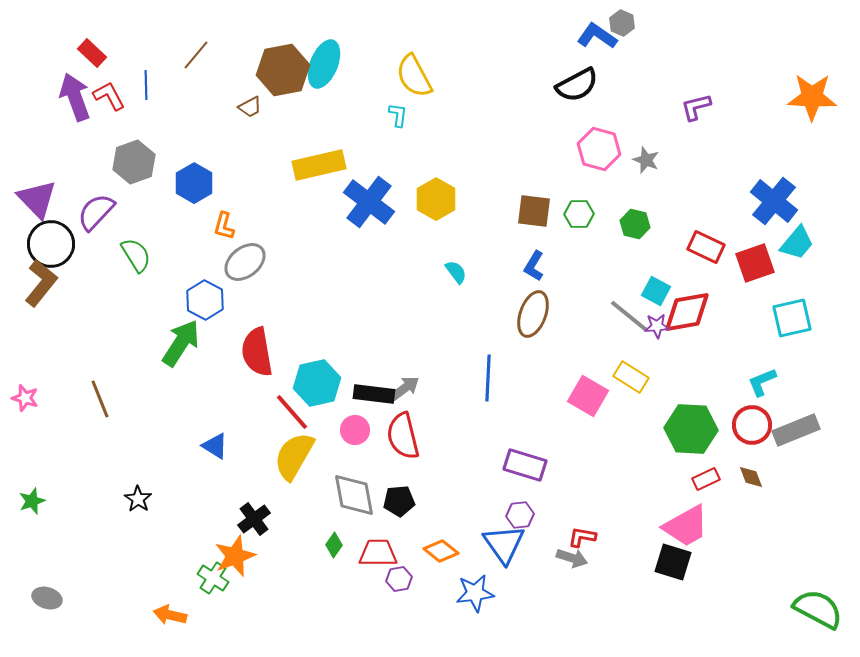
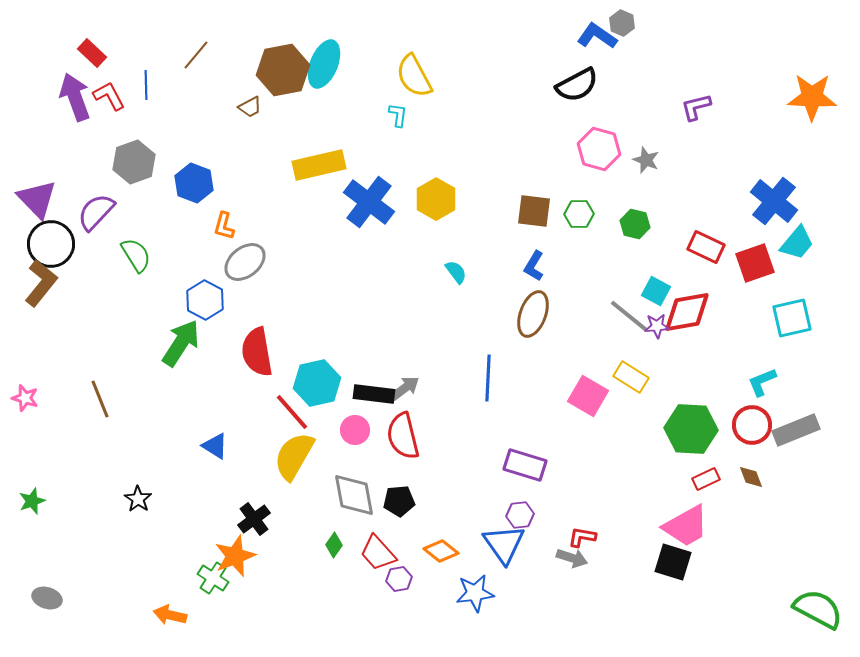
blue hexagon at (194, 183): rotated 9 degrees counterclockwise
red trapezoid at (378, 553): rotated 132 degrees counterclockwise
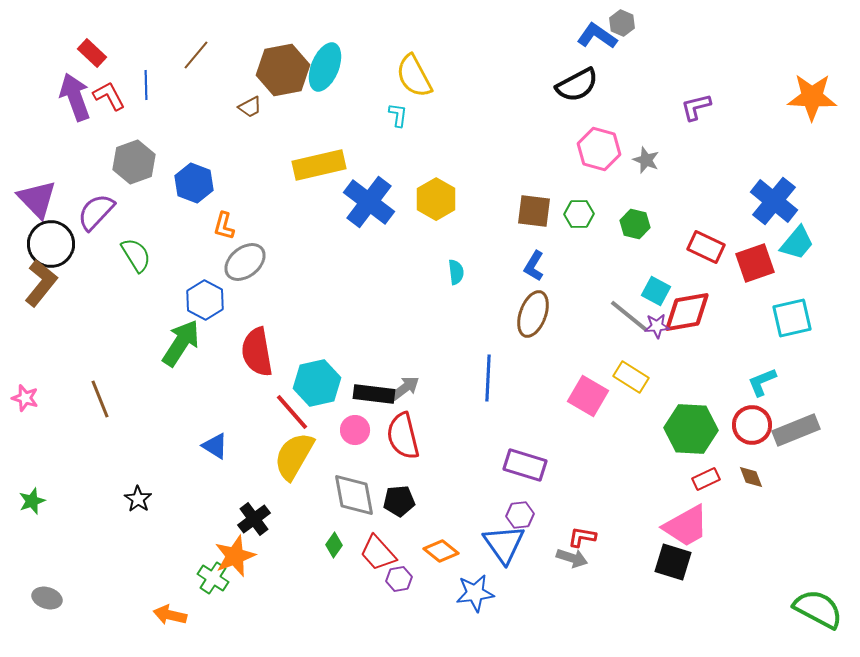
cyan ellipse at (324, 64): moved 1 px right, 3 px down
cyan semicircle at (456, 272): rotated 30 degrees clockwise
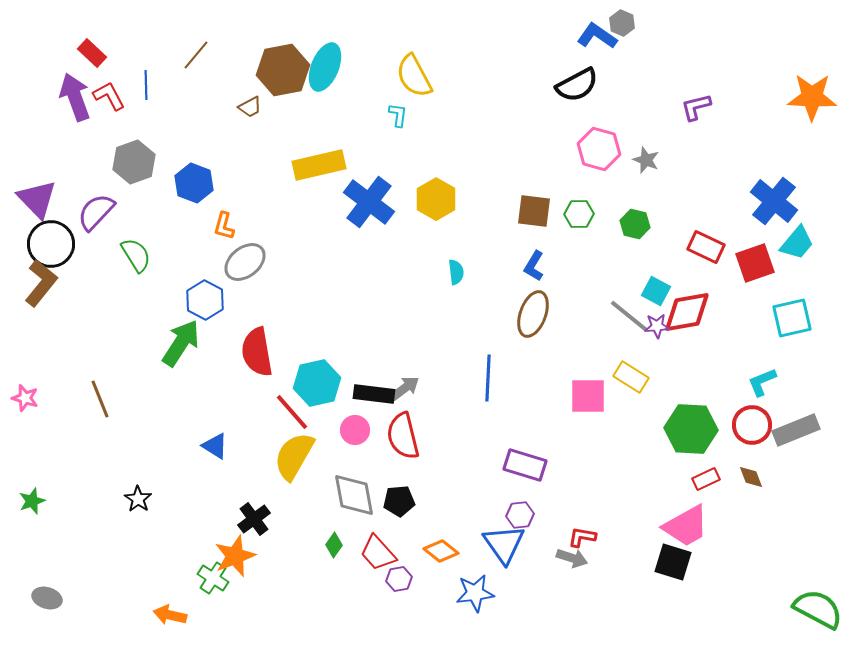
pink square at (588, 396): rotated 30 degrees counterclockwise
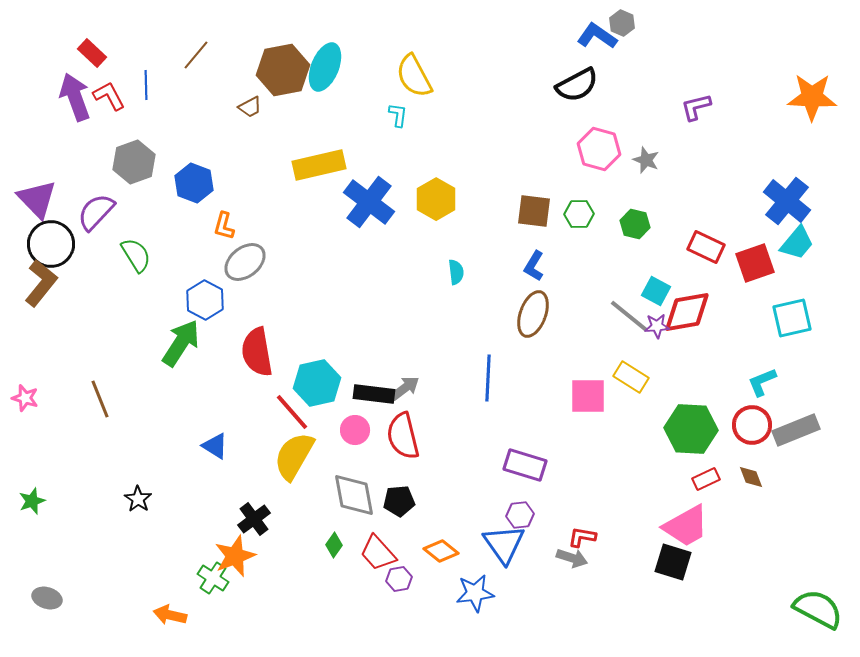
blue cross at (774, 201): moved 13 px right
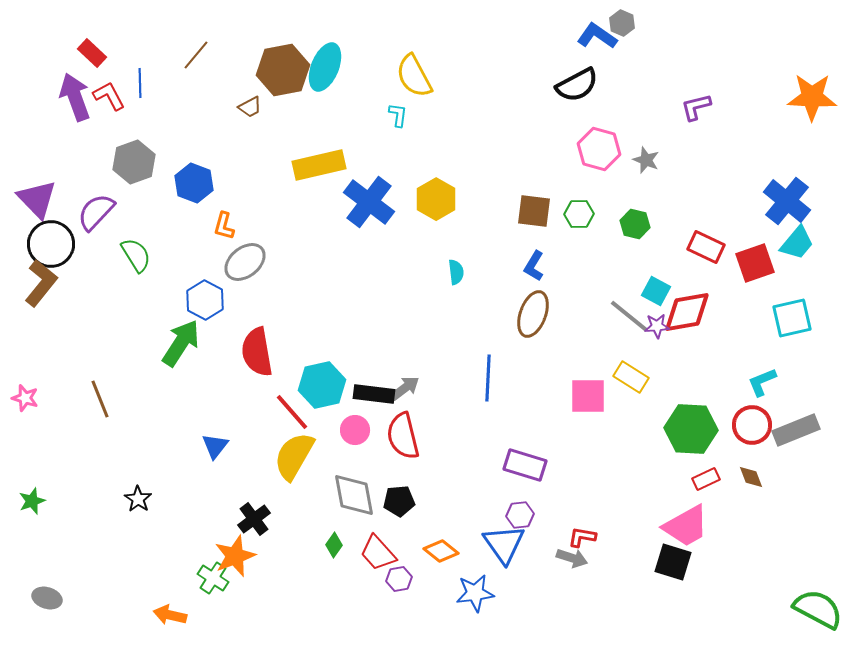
blue line at (146, 85): moved 6 px left, 2 px up
cyan hexagon at (317, 383): moved 5 px right, 2 px down
blue triangle at (215, 446): rotated 36 degrees clockwise
